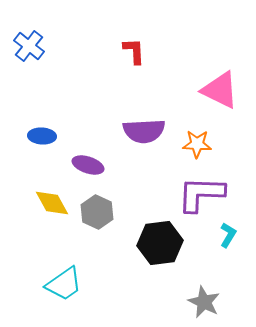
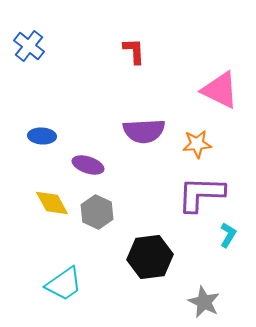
orange star: rotated 8 degrees counterclockwise
black hexagon: moved 10 px left, 14 px down
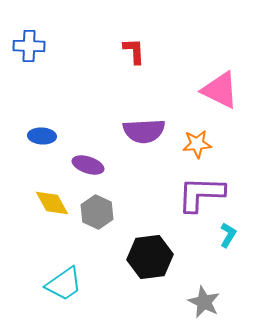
blue cross: rotated 36 degrees counterclockwise
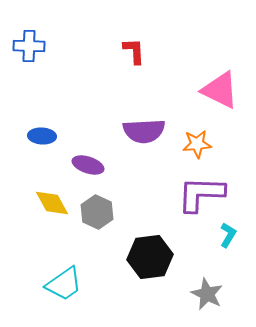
gray star: moved 3 px right, 8 px up
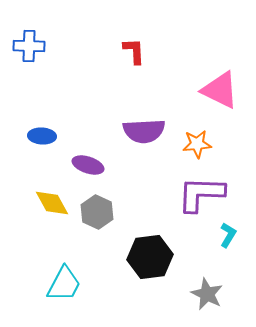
cyan trapezoid: rotated 27 degrees counterclockwise
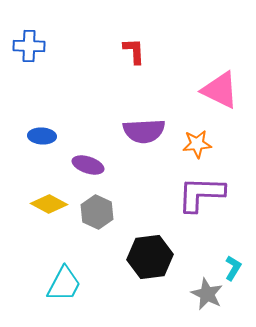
yellow diamond: moved 3 px left, 1 px down; rotated 33 degrees counterclockwise
cyan L-shape: moved 5 px right, 33 px down
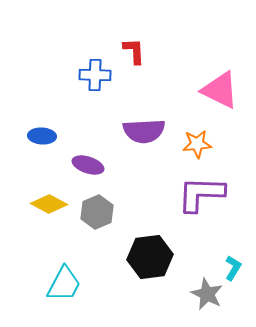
blue cross: moved 66 px right, 29 px down
gray hexagon: rotated 12 degrees clockwise
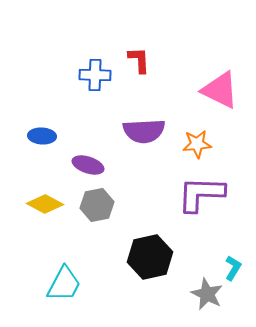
red L-shape: moved 5 px right, 9 px down
yellow diamond: moved 4 px left
gray hexagon: moved 7 px up; rotated 12 degrees clockwise
black hexagon: rotated 6 degrees counterclockwise
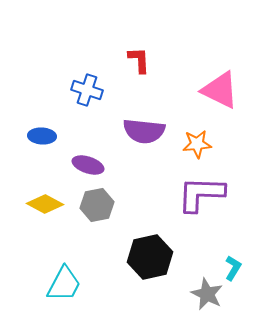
blue cross: moved 8 px left, 15 px down; rotated 16 degrees clockwise
purple semicircle: rotated 9 degrees clockwise
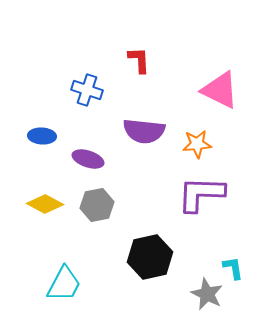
purple ellipse: moved 6 px up
cyan L-shape: rotated 40 degrees counterclockwise
